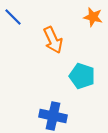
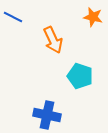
blue line: rotated 18 degrees counterclockwise
cyan pentagon: moved 2 px left
blue cross: moved 6 px left, 1 px up
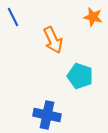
blue line: rotated 36 degrees clockwise
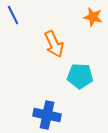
blue line: moved 2 px up
orange arrow: moved 1 px right, 4 px down
cyan pentagon: rotated 15 degrees counterclockwise
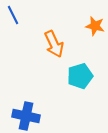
orange star: moved 2 px right, 9 px down
cyan pentagon: rotated 20 degrees counterclockwise
blue cross: moved 21 px left, 1 px down
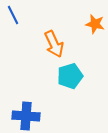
orange star: moved 2 px up
cyan pentagon: moved 10 px left
blue cross: rotated 8 degrees counterclockwise
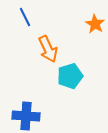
blue line: moved 12 px right, 2 px down
orange star: rotated 18 degrees clockwise
orange arrow: moved 6 px left, 5 px down
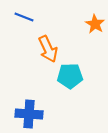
blue line: moved 1 px left; rotated 42 degrees counterclockwise
cyan pentagon: rotated 15 degrees clockwise
blue cross: moved 3 px right, 2 px up
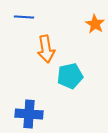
blue line: rotated 18 degrees counterclockwise
orange arrow: moved 2 px left; rotated 16 degrees clockwise
cyan pentagon: rotated 10 degrees counterclockwise
